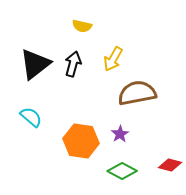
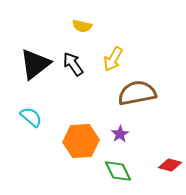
black arrow: rotated 50 degrees counterclockwise
orange hexagon: rotated 12 degrees counterclockwise
green diamond: moved 4 px left; rotated 36 degrees clockwise
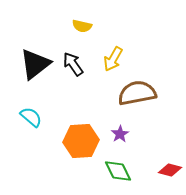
red diamond: moved 5 px down
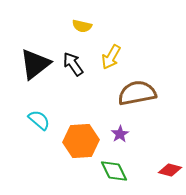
yellow arrow: moved 2 px left, 2 px up
cyan semicircle: moved 8 px right, 3 px down
green diamond: moved 4 px left
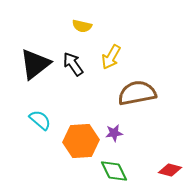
cyan semicircle: moved 1 px right
purple star: moved 6 px left, 1 px up; rotated 24 degrees clockwise
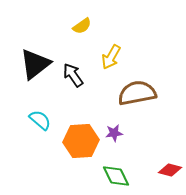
yellow semicircle: rotated 48 degrees counterclockwise
black arrow: moved 11 px down
green diamond: moved 2 px right, 5 px down
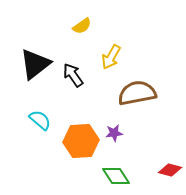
green diamond: rotated 8 degrees counterclockwise
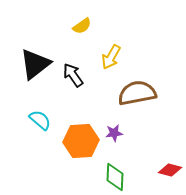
green diamond: moved 1 px left, 1 px down; rotated 36 degrees clockwise
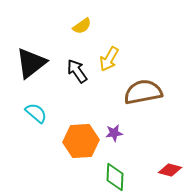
yellow arrow: moved 2 px left, 2 px down
black triangle: moved 4 px left, 1 px up
black arrow: moved 4 px right, 4 px up
brown semicircle: moved 6 px right, 1 px up
cyan semicircle: moved 4 px left, 7 px up
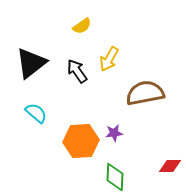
brown semicircle: moved 2 px right, 1 px down
red diamond: moved 4 px up; rotated 15 degrees counterclockwise
